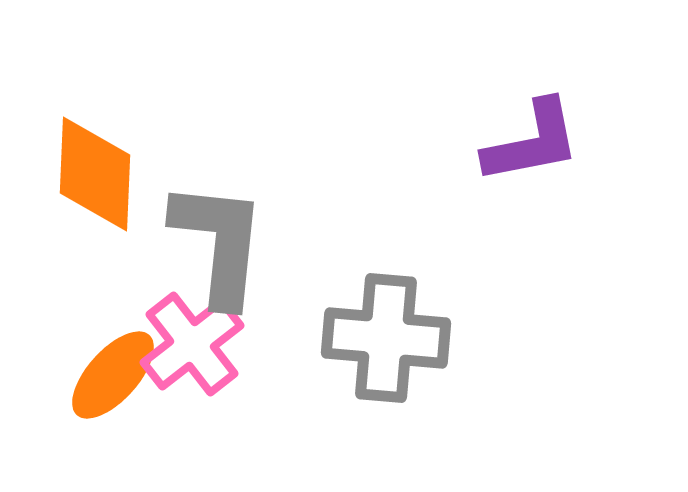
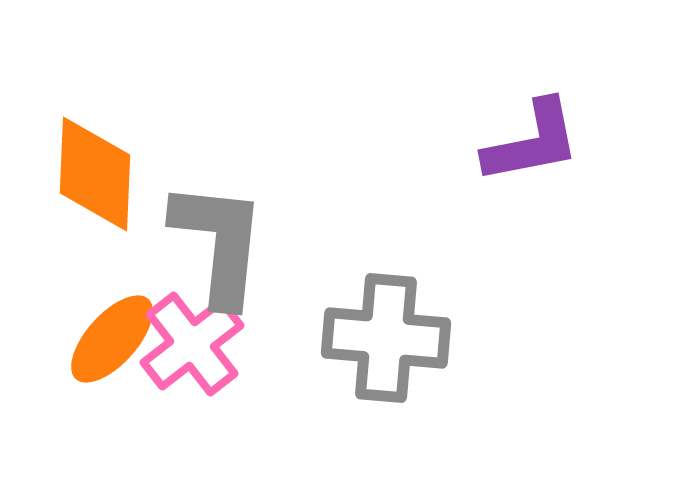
orange ellipse: moved 1 px left, 36 px up
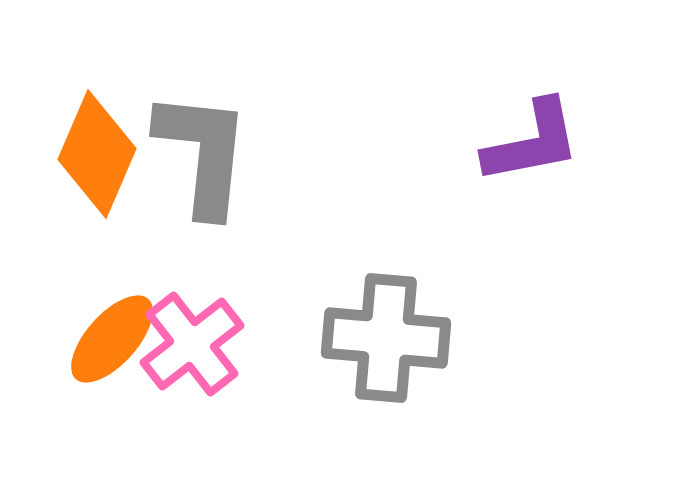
orange diamond: moved 2 px right, 20 px up; rotated 21 degrees clockwise
gray L-shape: moved 16 px left, 90 px up
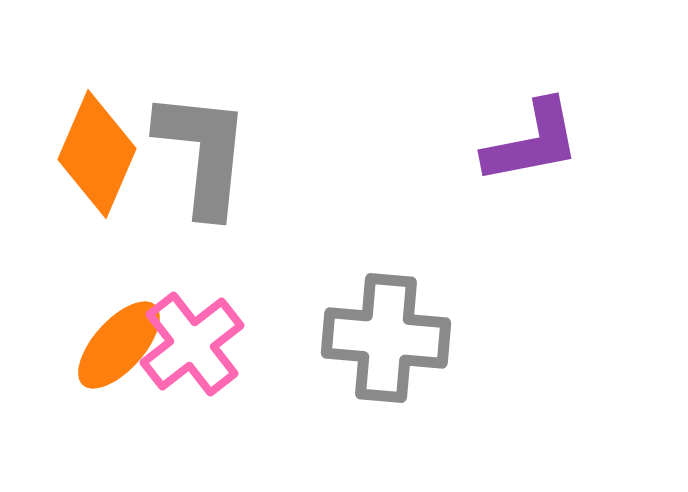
orange ellipse: moved 7 px right, 6 px down
